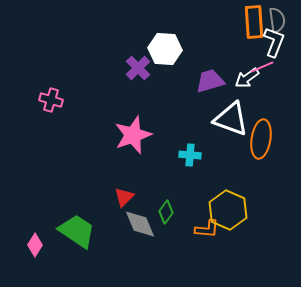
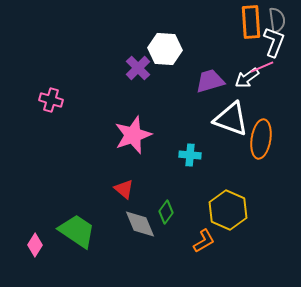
orange rectangle: moved 3 px left
red triangle: moved 8 px up; rotated 35 degrees counterclockwise
orange L-shape: moved 3 px left, 12 px down; rotated 35 degrees counterclockwise
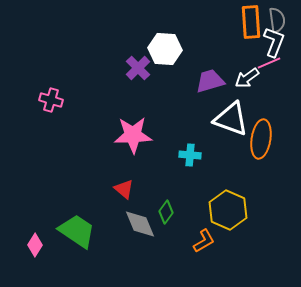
pink line: moved 7 px right, 4 px up
pink star: rotated 18 degrees clockwise
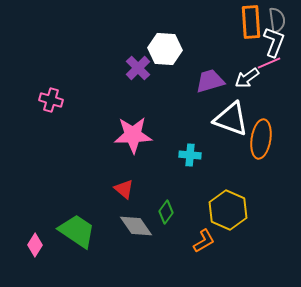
gray diamond: moved 4 px left, 2 px down; rotated 12 degrees counterclockwise
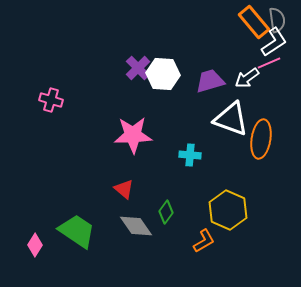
orange rectangle: moved 3 px right; rotated 36 degrees counterclockwise
white L-shape: rotated 36 degrees clockwise
white hexagon: moved 2 px left, 25 px down
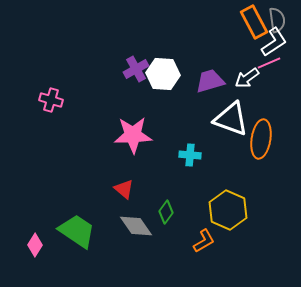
orange rectangle: rotated 12 degrees clockwise
purple cross: moved 2 px left, 1 px down; rotated 15 degrees clockwise
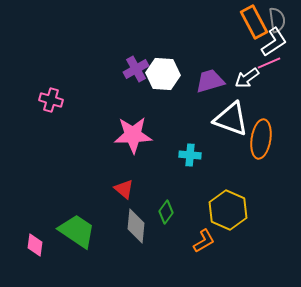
gray diamond: rotated 40 degrees clockwise
pink diamond: rotated 25 degrees counterclockwise
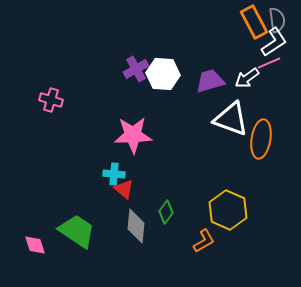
cyan cross: moved 76 px left, 19 px down
pink diamond: rotated 25 degrees counterclockwise
